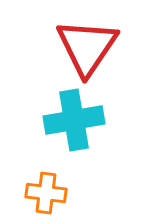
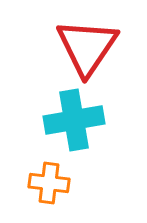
orange cross: moved 3 px right, 10 px up
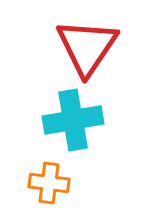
cyan cross: moved 1 px left
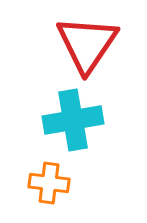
red triangle: moved 3 px up
